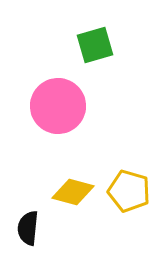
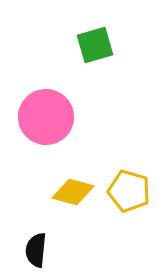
pink circle: moved 12 px left, 11 px down
black semicircle: moved 8 px right, 22 px down
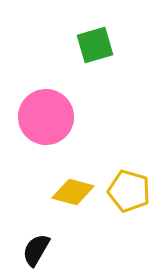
black semicircle: rotated 24 degrees clockwise
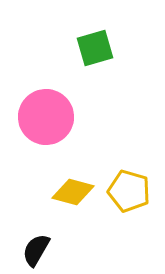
green square: moved 3 px down
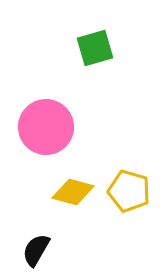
pink circle: moved 10 px down
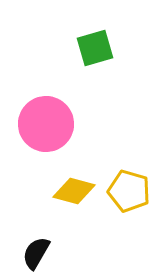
pink circle: moved 3 px up
yellow diamond: moved 1 px right, 1 px up
black semicircle: moved 3 px down
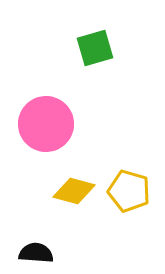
black semicircle: rotated 64 degrees clockwise
